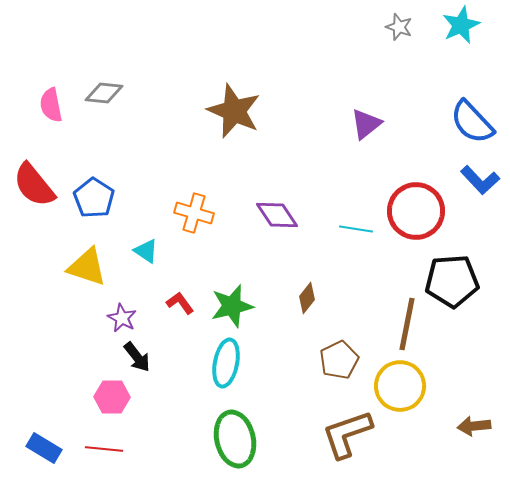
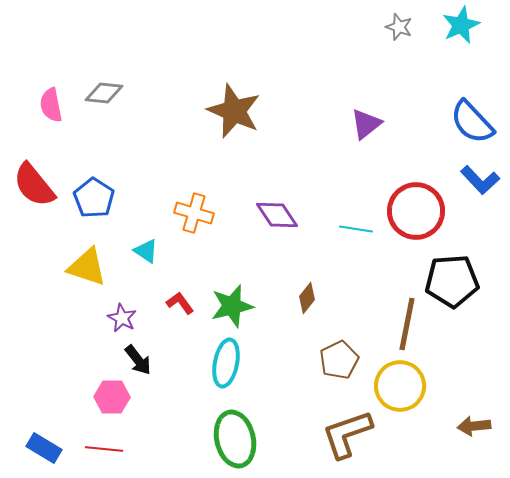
black arrow: moved 1 px right, 3 px down
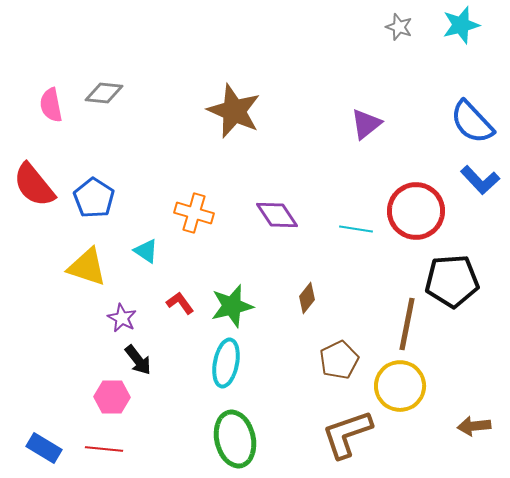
cyan star: rotated 9 degrees clockwise
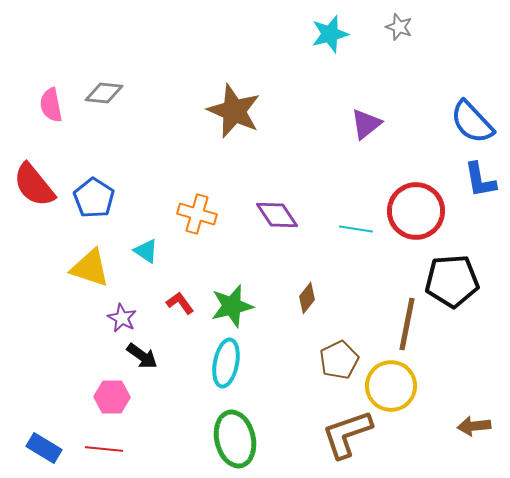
cyan star: moved 131 px left, 9 px down
blue L-shape: rotated 33 degrees clockwise
orange cross: moved 3 px right, 1 px down
yellow triangle: moved 3 px right, 1 px down
black arrow: moved 4 px right, 4 px up; rotated 16 degrees counterclockwise
yellow circle: moved 9 px left
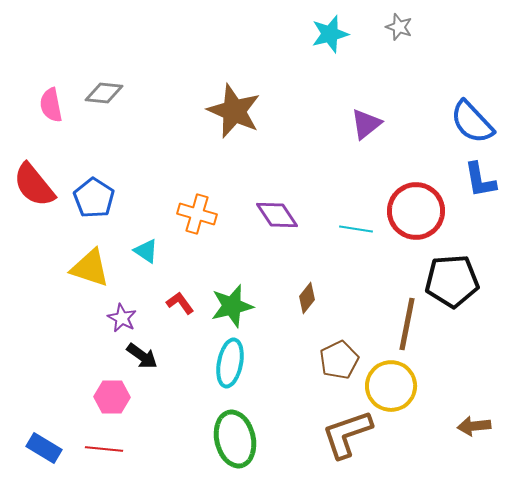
cyan ellipse: moved 4 px right
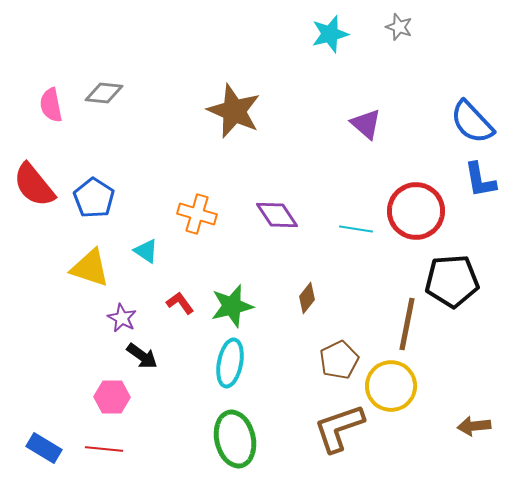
purple triangle: rotated 40 degrees counterclockwise
brown L-shape: moved 8 px left, 6 px up
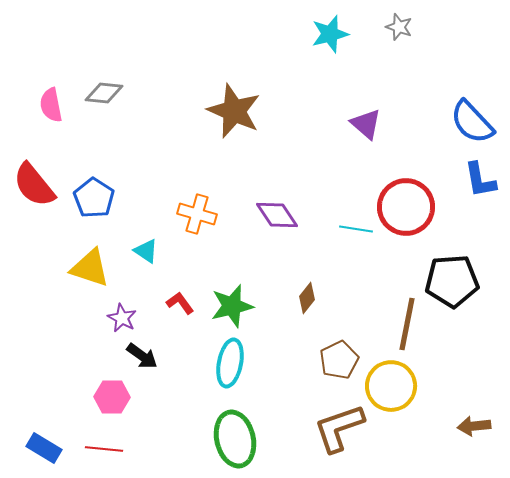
red circle: moved 10 px left, 4 px up
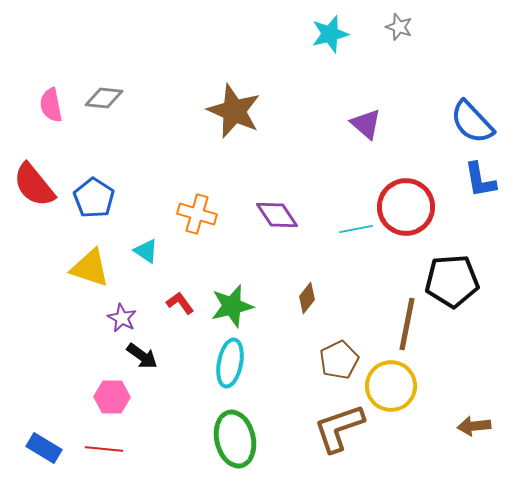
gray diamond: moved 5 px down
cyan line: rotated 20 degrees counterclockwise
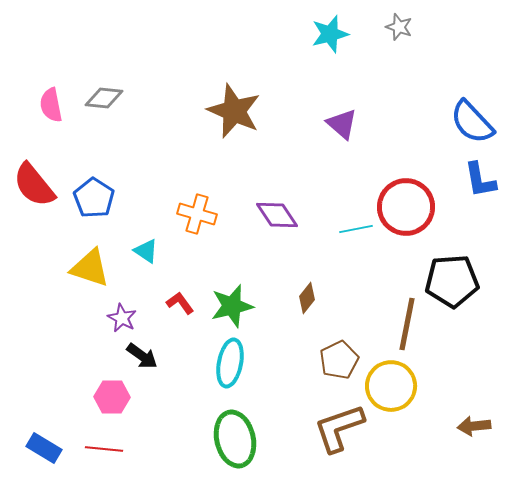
purple triangle: moved 24 px left
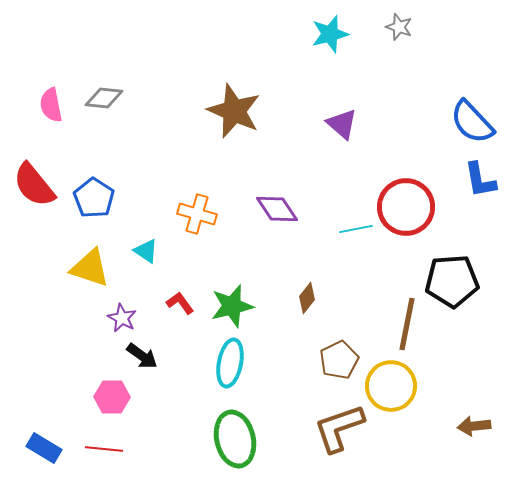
purple diamond: moved 6 px up
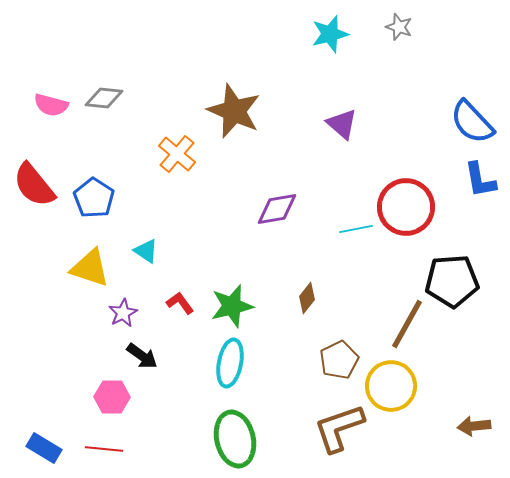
pink semicircle: rotated 64 degrees counterclockwise
purple diamond: rotated 66 degrees counterclockwise
orange cross: moved 20 px left, 60 px up; rotated 24 degrees clockwise
purple star: moved 1 px right, 5 px up; rotated 16 degrees clockwise
brown line: rotated 18 degrees clockwise
